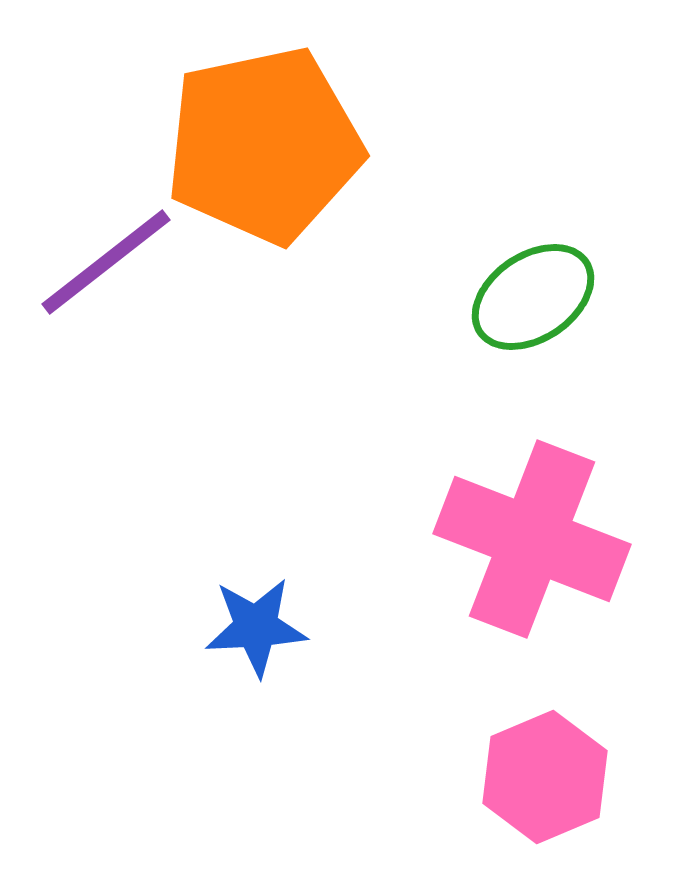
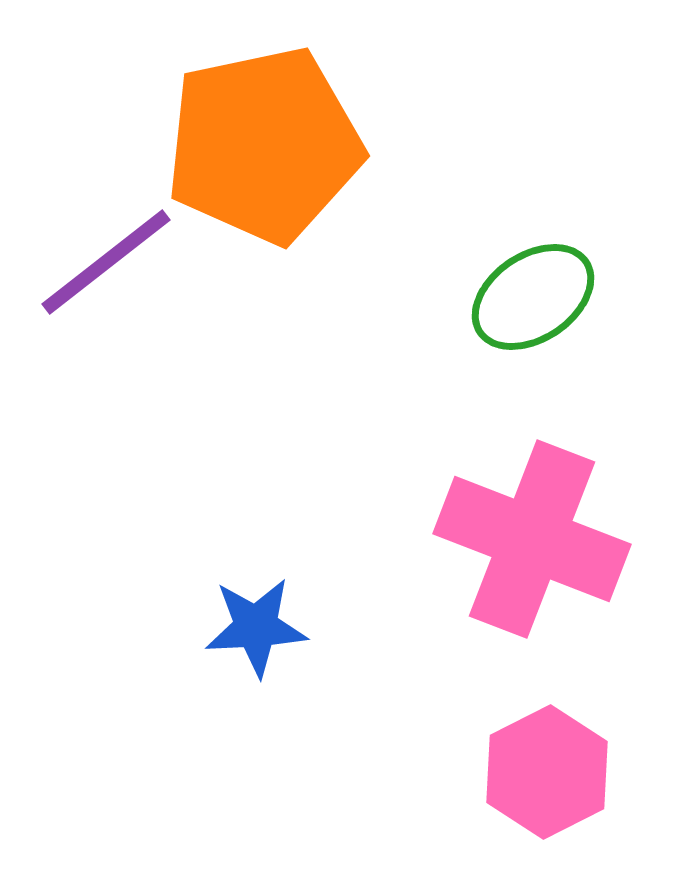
pink hexagon: moved 2 px right, 5 px up; rotated 4 degrees counterclockwise
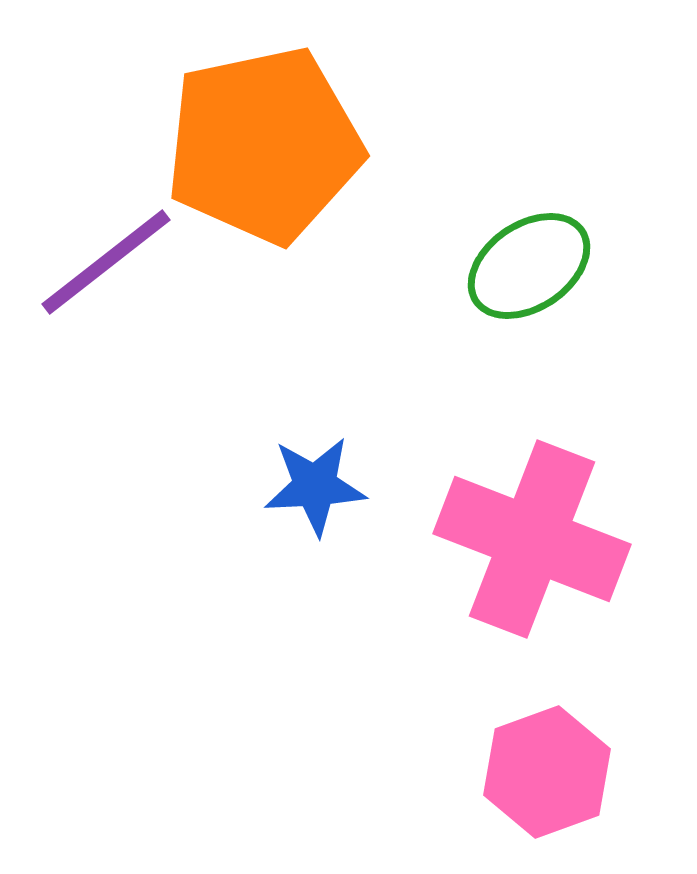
green ellipse: moved 4 px left, 31 px up
blue star: moved 59 px right, 141 px up
pink hexagon: rotated 7 degrees clockwise
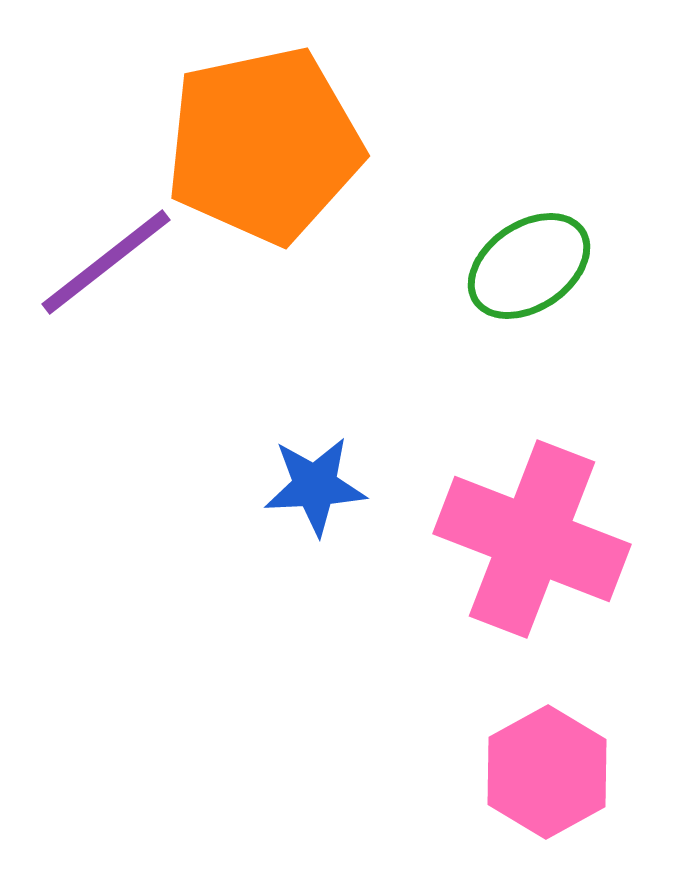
pink hexagon: rotated 9 degrees counterclockwise
